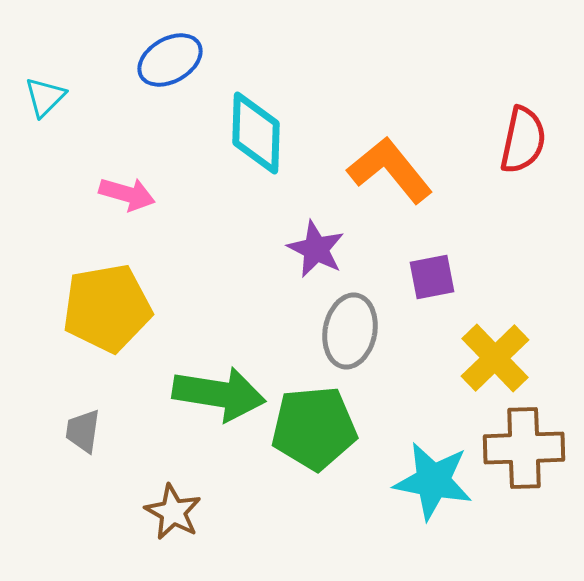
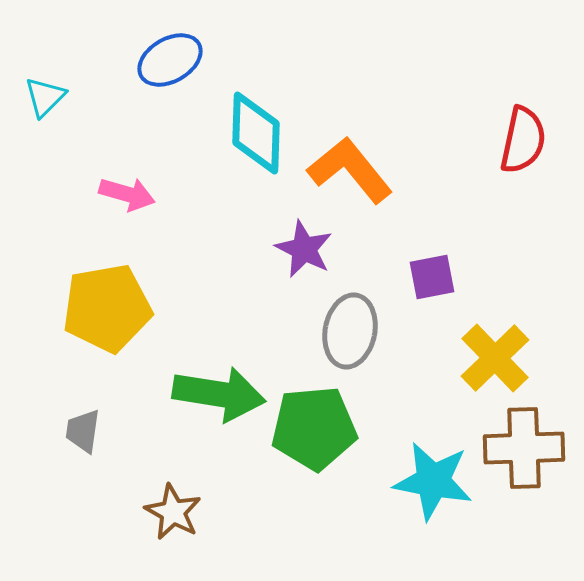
orange L-shape: moved 40 px left
purple star: moved 12 px left
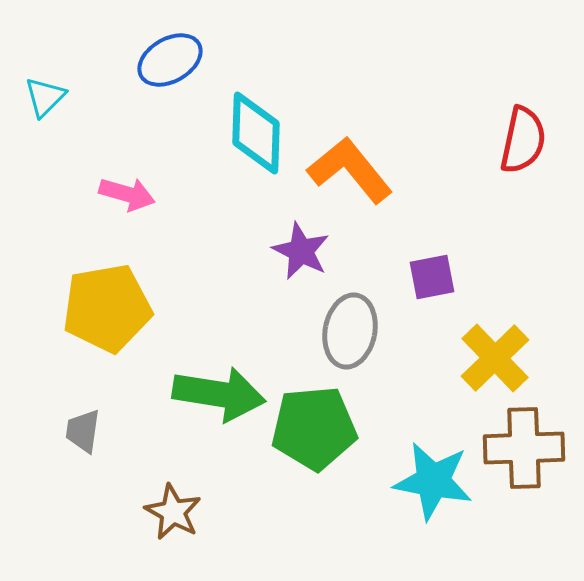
purple star: moved 3 px left, 2 px down
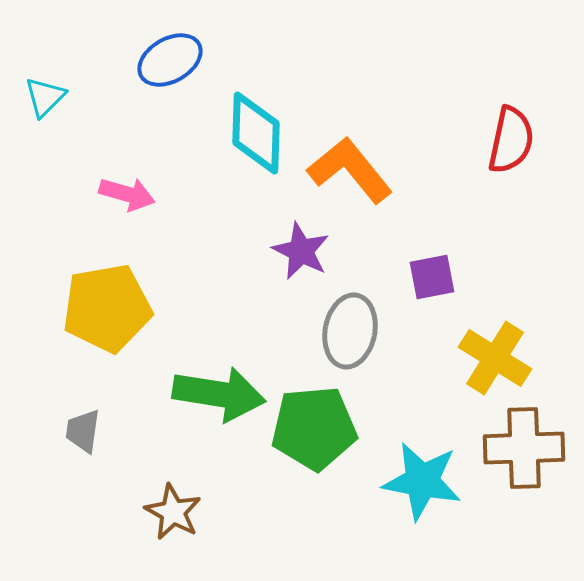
red semicircle: moved 12 px left
yellow cross: rotated 14 degrees counterclockwise
cyan star: moved 11 px left
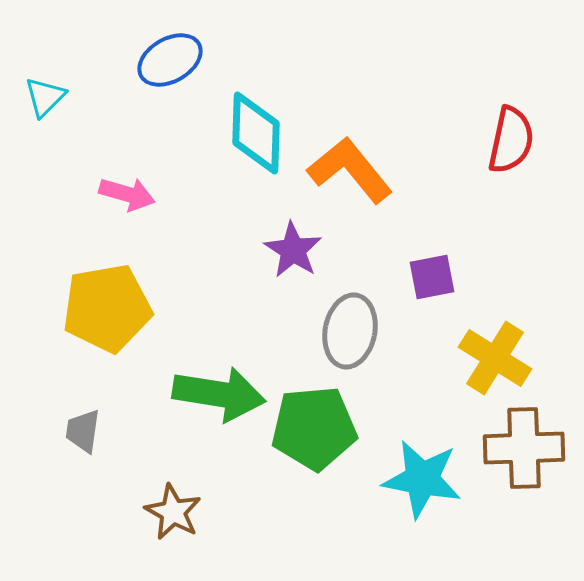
purple star: moved 8 px left, 1 px up; rotated 6 degrees clockwise
cyan star: moved 2 px up
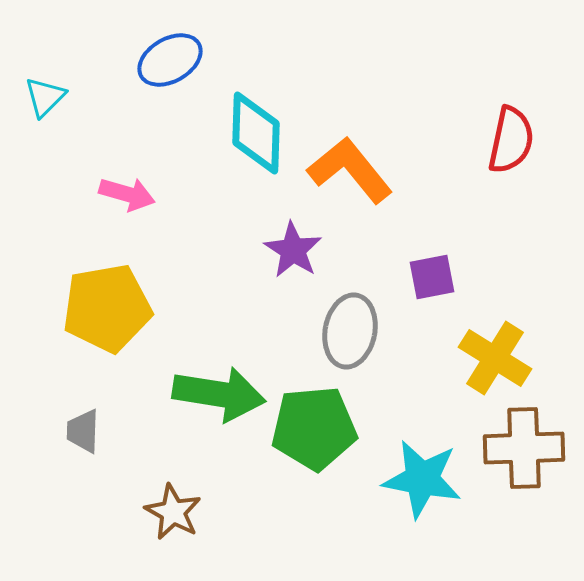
gray trapezoid: rotated 6 degrees counterclockwise
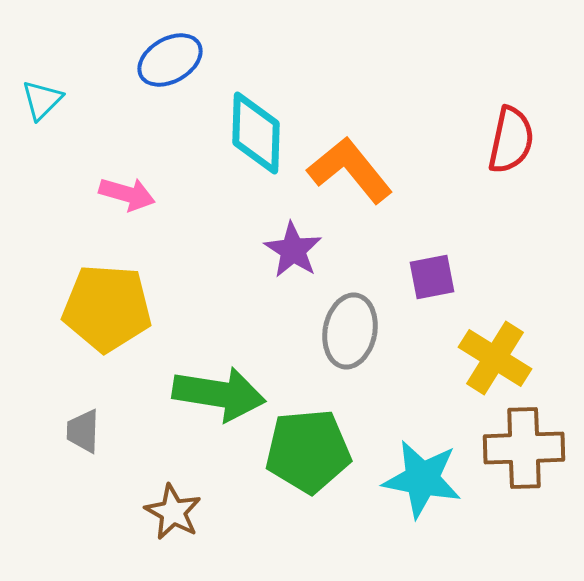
cyan triangle: moved 3 px left, 3 px down
yellow pentagon: rotated 14 degrees clockwise
green pentagon: moved 6 px left, 23 px down
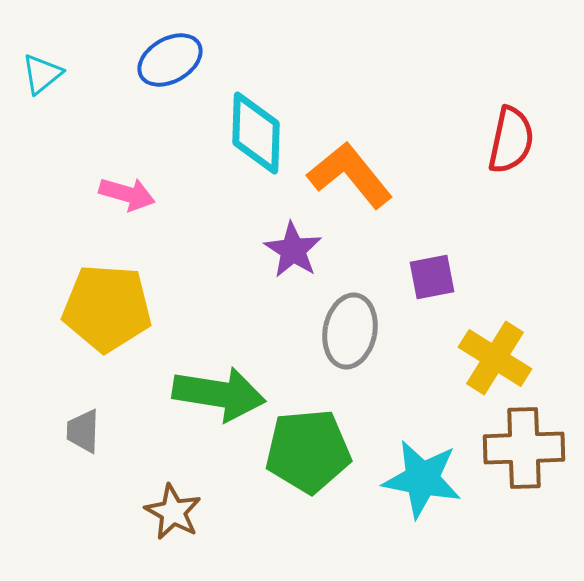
cyan triangle: moved 26 px up; rotated 6 degrees clockwise
orange L-shape: moved 5 px down
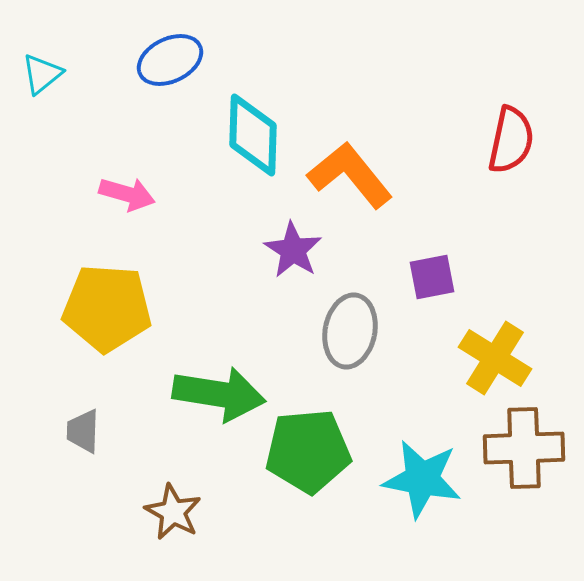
blue ellipse: rotated 4 degrees clockwise
cyan diamond: moved 3 px left, 2 px down
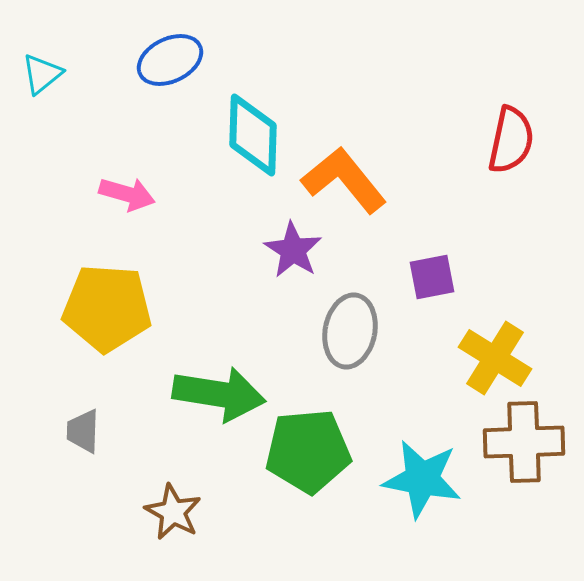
orange L-shape: moved 6 px left, 5 px down
brown cross: moved 6 px up
